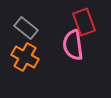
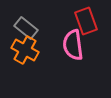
red rectangle: moved 2 px right, 1 px up
orange cross: moved 7 px up
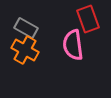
red rectangle: moved 2 px right, 2 px up
gray rectangle: rotated 10 degrees counterclockwise
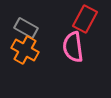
red rectangle: moved 3 px left; rotated 48 degrees clockwise
pink semicircle: moved 2 px down
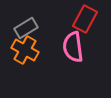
gray rectangle: rotated 60 degrees counterclockwise
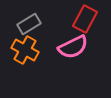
gray rectangle: moved 3 px right, 4 px up
pink semicircle: rotated 108 degrees counterclockwise
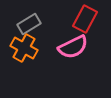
orange cross: moved 1 px left, 2 px up
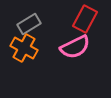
pink semicircle: moved 2 px right
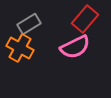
red rectangle: rotated 12 degrees clockwise
orange cross: moved 4 px left
